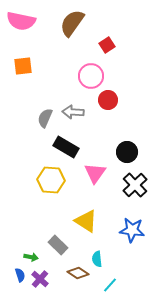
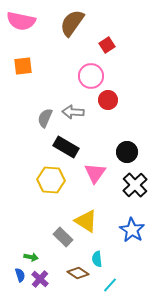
blue star: rotated 25 degrees clockwise
gray rectangle: moved 5 px right, 8 px up
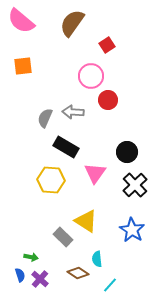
pink semicircle: rotated 28 degrees clockwise
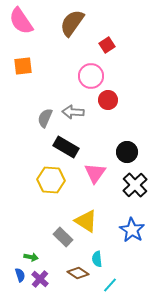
pink semicircle: rotated 16 degrees clockwise
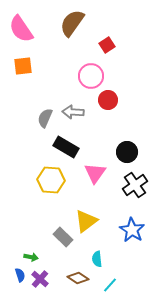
pink semicircle: moved 8 px down
black cross: rotated 10 degrees clockwise
yellow triangle: rotated 50 degrees clockwise
brown diamond: moved 5 px down
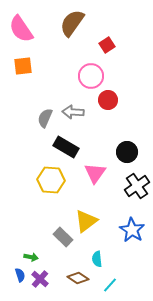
black cross: moved 2 px right, 1 px down
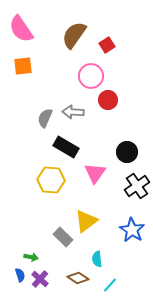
brown semicircle: moved 2 px right, 12 px down
